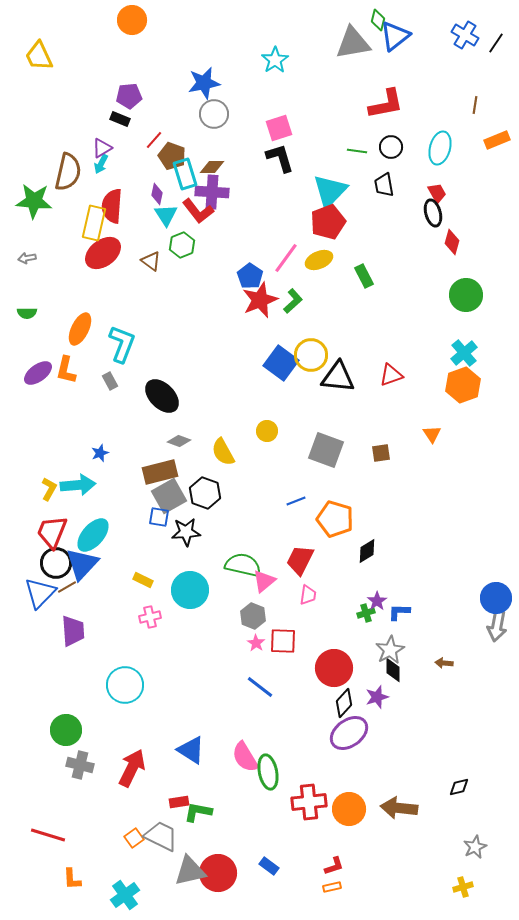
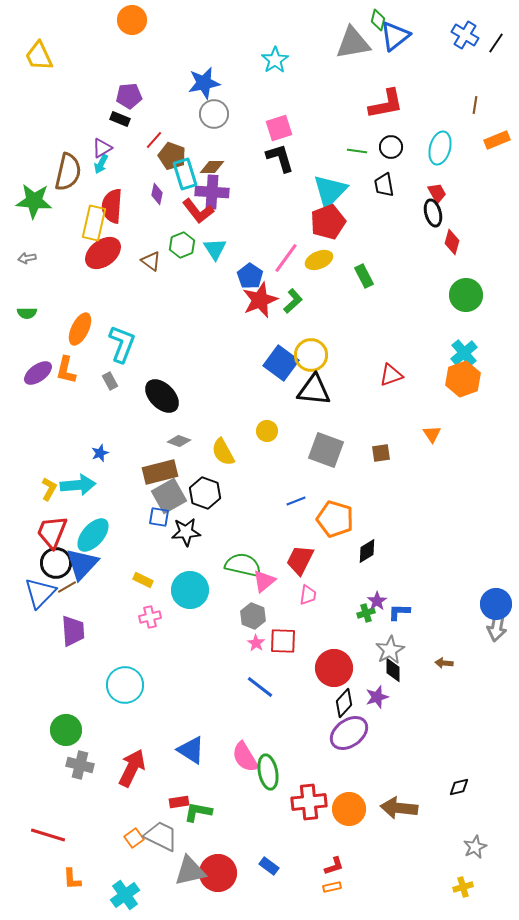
cyan triangle at (166, 215): moved 49 px right, 34 px down
black triangle at (338, 377): moved 24 px left, 13 px down
orange hexagon at (463, 385): moved 6 px up
blue circle at (496, 598): moved 6 px down
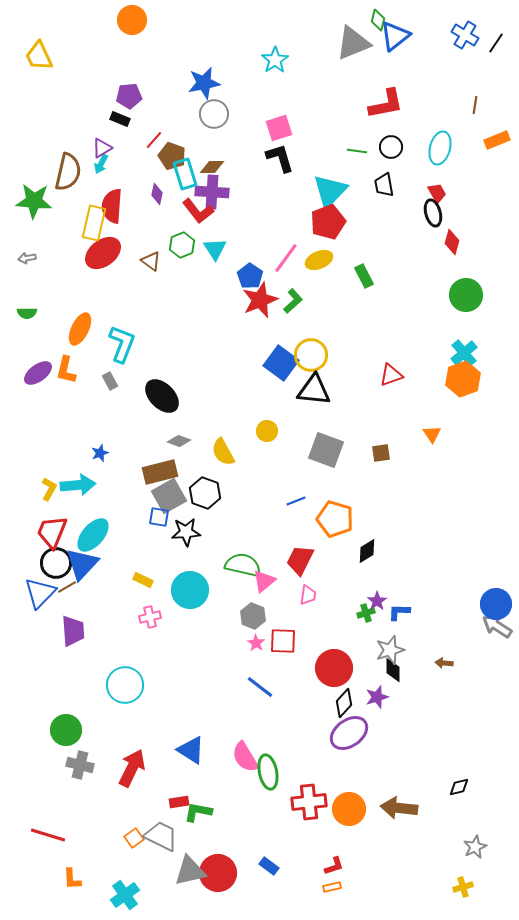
gray triangle at (353, 43): rotated 12 degrees counterclockwise
gray arrow at (497, 626): rotated 112 degrees clockwise
gray star at (390, 650): rotated 12 degrees clockwise
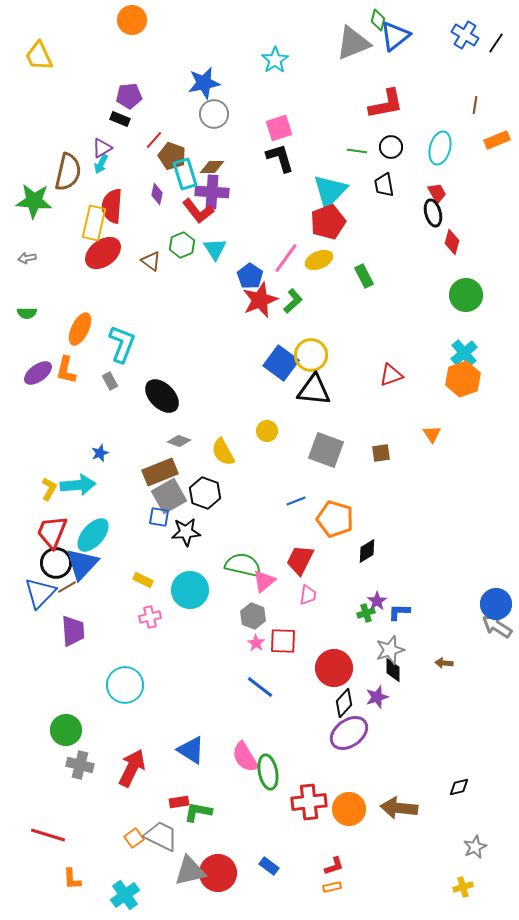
brown rectangle at (160, 472): rotated 8 degrees counterclockwise
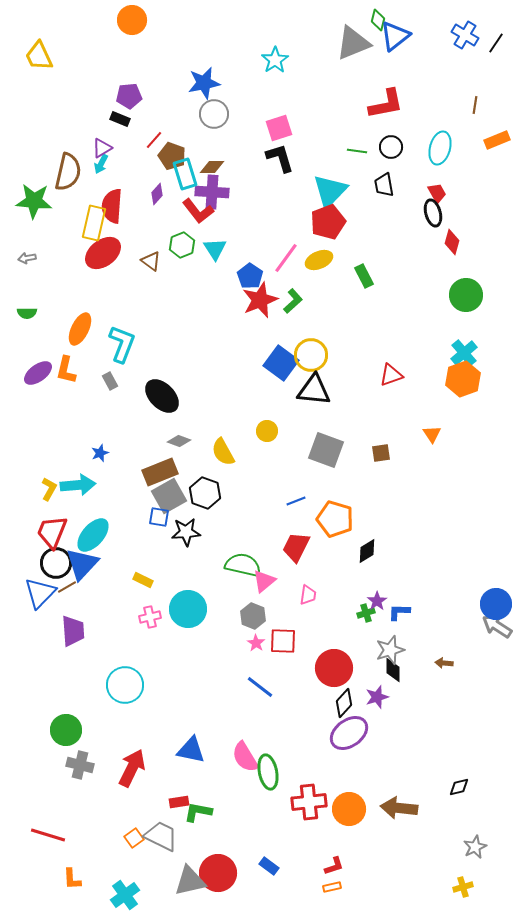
purple diamond at (157, 194): rotated 30 degrees clockwise
red trapezoid at (300, 560): moved 4 px left, 13 px up
cyan circle at (190, 590): moved 2 px left, 19 px down
blue triangle at (191, 750): rotated 20 degrees counterclockwise
gray triangle at (190, 871): moved 10 px down
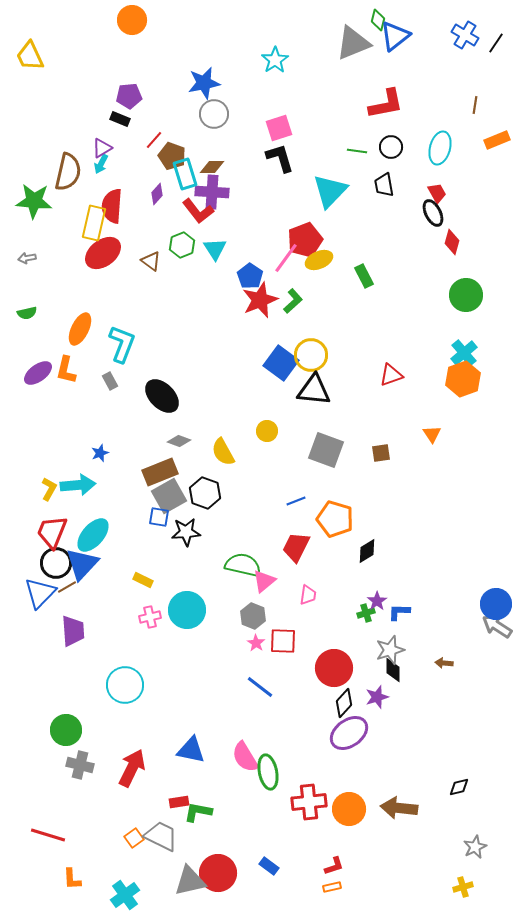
yellow trapezoid at (39, 56): moved 9 px left
black ellipse at (433, 213): rotated 12 degrees counterclockwise
red pentagon at (328, 222): moved 23 px left, 18 px down
green semicircle at (27, 313): rotated 12 degrees counterclockwise
cyan circle at (188, 609): moved 1 px left, 1 px down
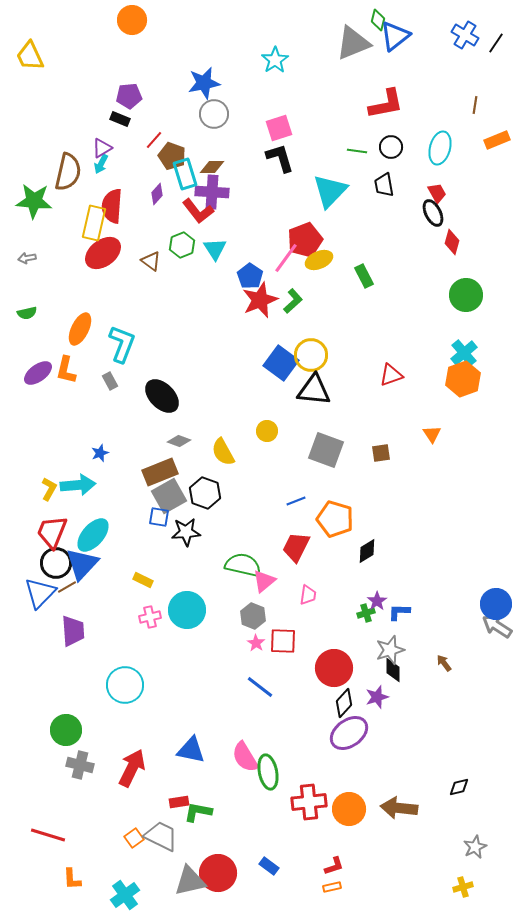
brown arrow at (444, 663): rotated 48 degrees clockwise
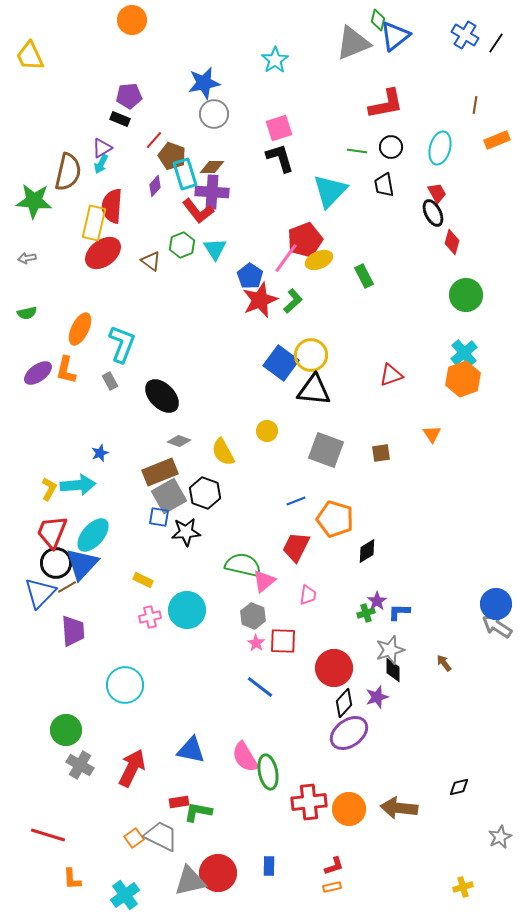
purple diamond at (157, 194): moved 2 px left, 8 px up
gray cross at (80, 765): rotated 16 degrees clockwise
gray star at (475, 847): moved 25 px right, 10 px up
blue rectangle at (269, 866): rotated 54 degrees clockwise
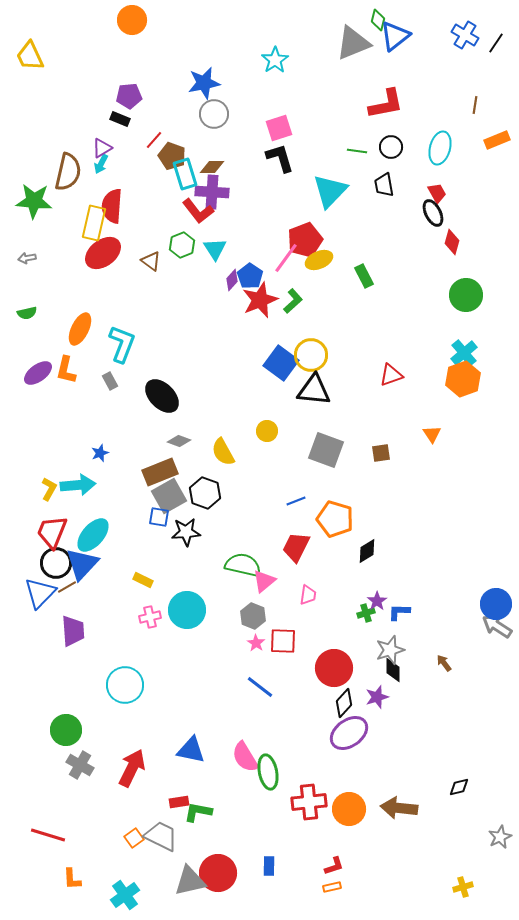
purple diamond at (155, 186): moved 77 px right, 94 px down
